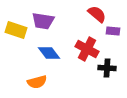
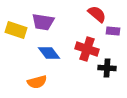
purple trapezoid: moved 1 px down
red cross: rotated 10 degrees counterclockwise
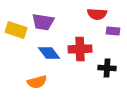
red semicircle: rotated 144 degrees clockwise
red cross: moved 7 px left; rotated 20 degrees counterclockwise
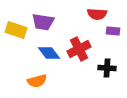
red cross: moved 1 px left; rotated 25 degrees counterclockwise
orange semicircle: moved 1 px up
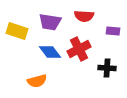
red semicircle: moved 13 px left, 2 px down
purple trapezoid: moved 7 px right
yellow rectangle: moved 1 px right, 1 px down
blue diamond: moved 1 px right, 1 px up
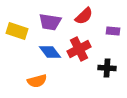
red semicircle: rotated 48 degrees counterclockwise
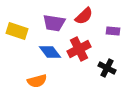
purple trapezoid: moved 4 px right, 1 px down
black cross: rotated 24 degrees clockwise
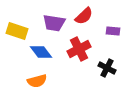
blue diamond: moved 9 px left
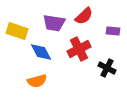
blue diamond: rotated 10 degrees clockwise
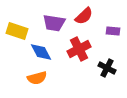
orange semicircle: moved 3 px up
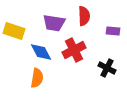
red semicircle: rotated 48 degrees counterclockwise
yellow rectangle: moved 3 px left
red cross: moved 5 px left, 1 px down
orange semicircle: rotated 66 degrees counterclockwise
